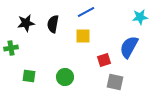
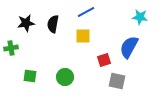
cyan star: rotated 14 degrees clockwise
green square: moved 1 px right
gray square: moved 2 px right, 1 px up
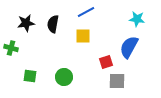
cyan star: moved 3 px left, 2 px down
green cross: rotated 24 degrees clockwise
red square: moved 2 px right, 2 px down
green circle: moved 1 px left
gray square: rotated 12 degrees counterclockwise
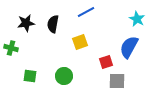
cyan star: rotated 21 degrees clockwise
yellow square: moved 3 px left, 6 px down; rotated 21 degrees counterclockwise
green circle: moved 1 px up
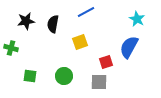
black star: moved 2 px up
gray square: moved 18 px left, 1 px down
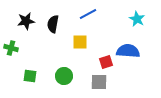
blue line: moved 2 px right, 2 px down
yellow square: rotated 21 degrees clockwise
blue semicircle: moved 1 px left, 4 px down; rotated 65 degrees clockwise
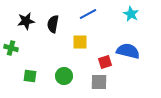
cyan star: moved 6 px left, 5 px up
blue semicircle: rotated 10 degrees clockwise
red square: moved 1 px left
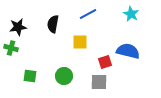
black star: moved 8 px left, 6 px down
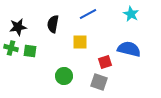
blue semicircle: moved 1 px right, 2 px up
green square: moved 25 px up
gray square: rotated 18 degrees clockwise
